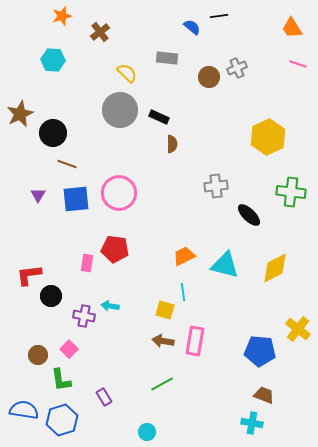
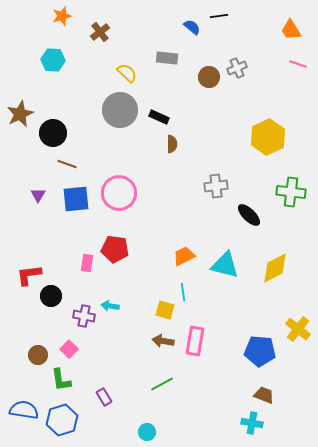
orange trapezoid at (292, 28): moved 1 px left, 2 px down
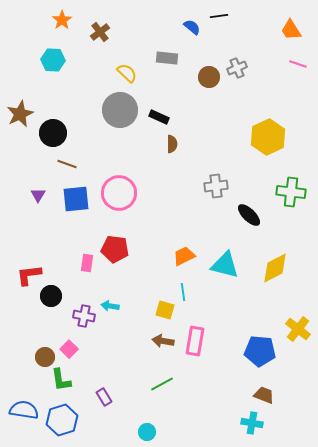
orange star at (62, 16): moved 4 px down; rotated 18 degrees counterclockwise
brown circle at (38, 355): moved 7 px right, 2 px down
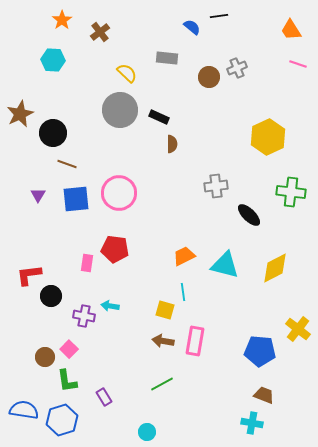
green L-shape at (61, 380): moved 6 px right, 1 px down
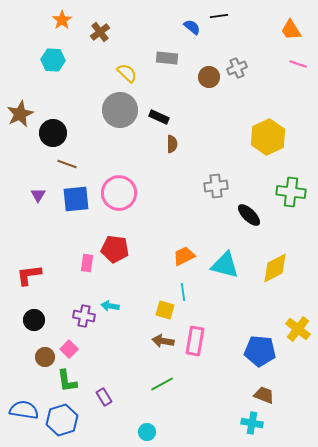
black circle at (51, 296): moved 17 px left, 24 px down
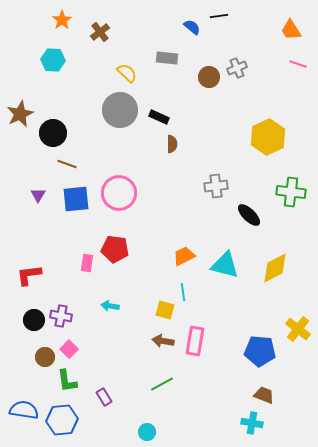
purple cross at (84, 316): moved 23 px left
blue hexagon at (62, 420): rotated 12 degrees clockwise
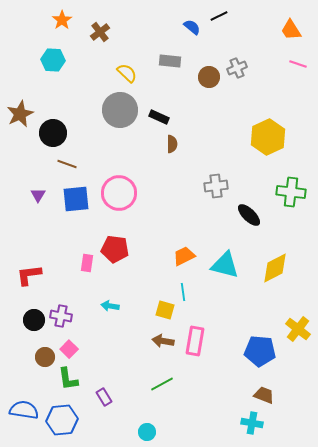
black line at (219, 16): rotated 18 degrees counterclockwise
gray rectangle at (167, 58): moved 3 px right, 3 px down
green L-shape at (67, 381): moved 1 px right, 2 px up
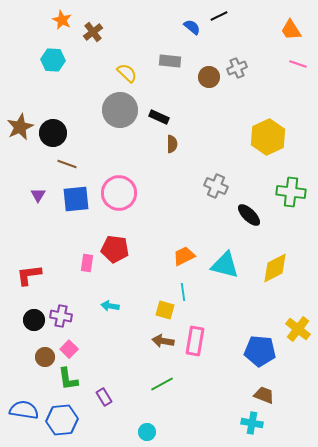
orange star at (62, 20): rotated 12 degrees counterclockwise
brown cross at (100, 32): moved 7 px left
brown star at (20, 114): moved 13 px down
gray cross at (216, 186): rotated 30 degrees clockwise
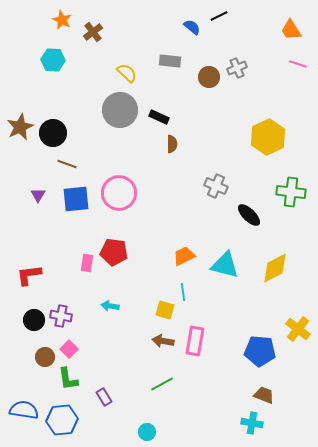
red pentagon at (115, 249): moved 1 px left, 3 px down
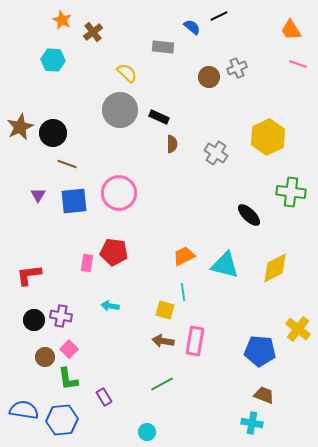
gray rectangle at (170, 61): moved 7 px left, 14 px up
gray cross at (216, 186): moved 33 px up; rotated 10 degrees clockwise
blue square at (76, 199): moved 2 px left, 2 px down
